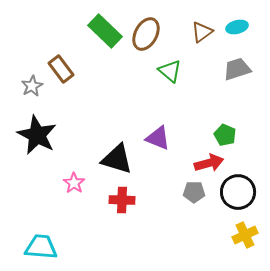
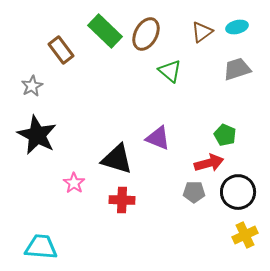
brown rectangle: moved 19 px up
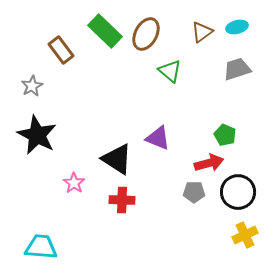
black triangle: rotated 16 degrees clockwise
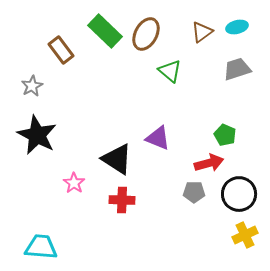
black circle: moved 1 px right, 2 px down
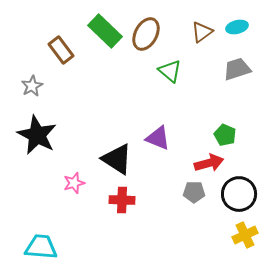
pink star: rotated 20 degrees clockwise
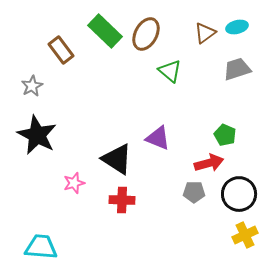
brown triangle: moved 3 px right, 1 px down
